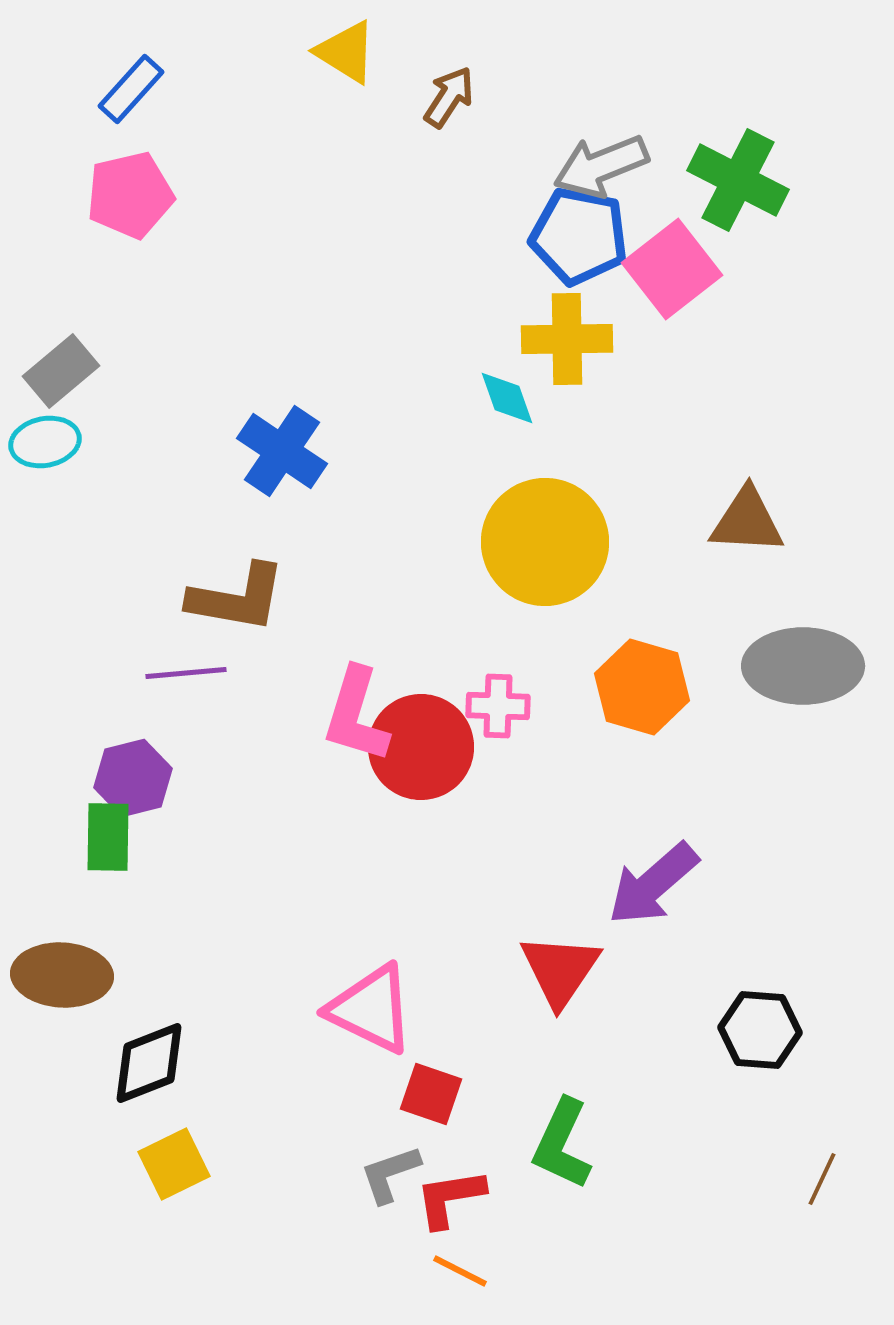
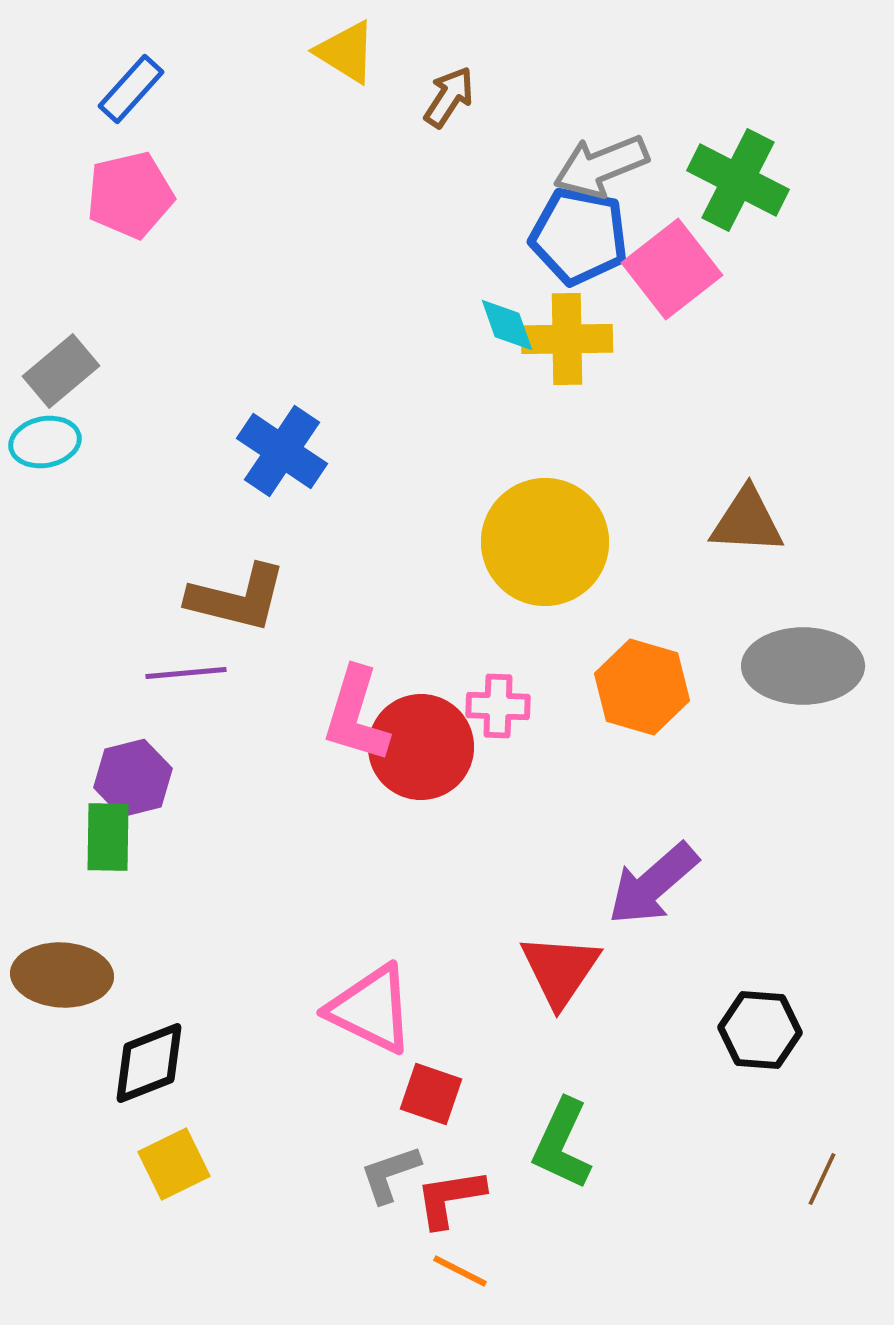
cyan diamond: moved 73 px up
brown L-shape: rotated 4 degrees clockwise
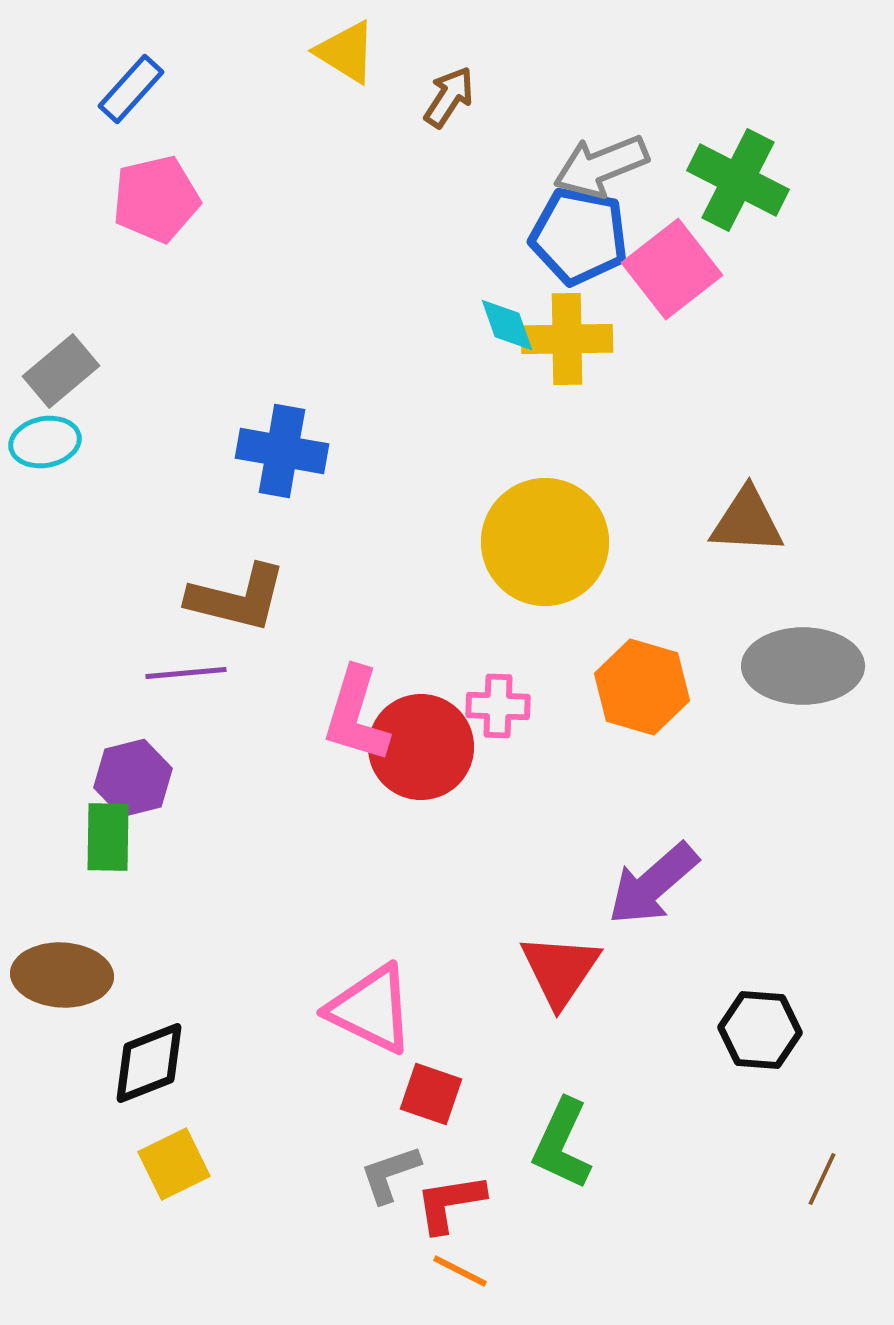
pink pentagon: moved 26 px right, 4 px down
blue cross: rotated 24 degrees counterclockwise
red L-shape: moved 5 px down
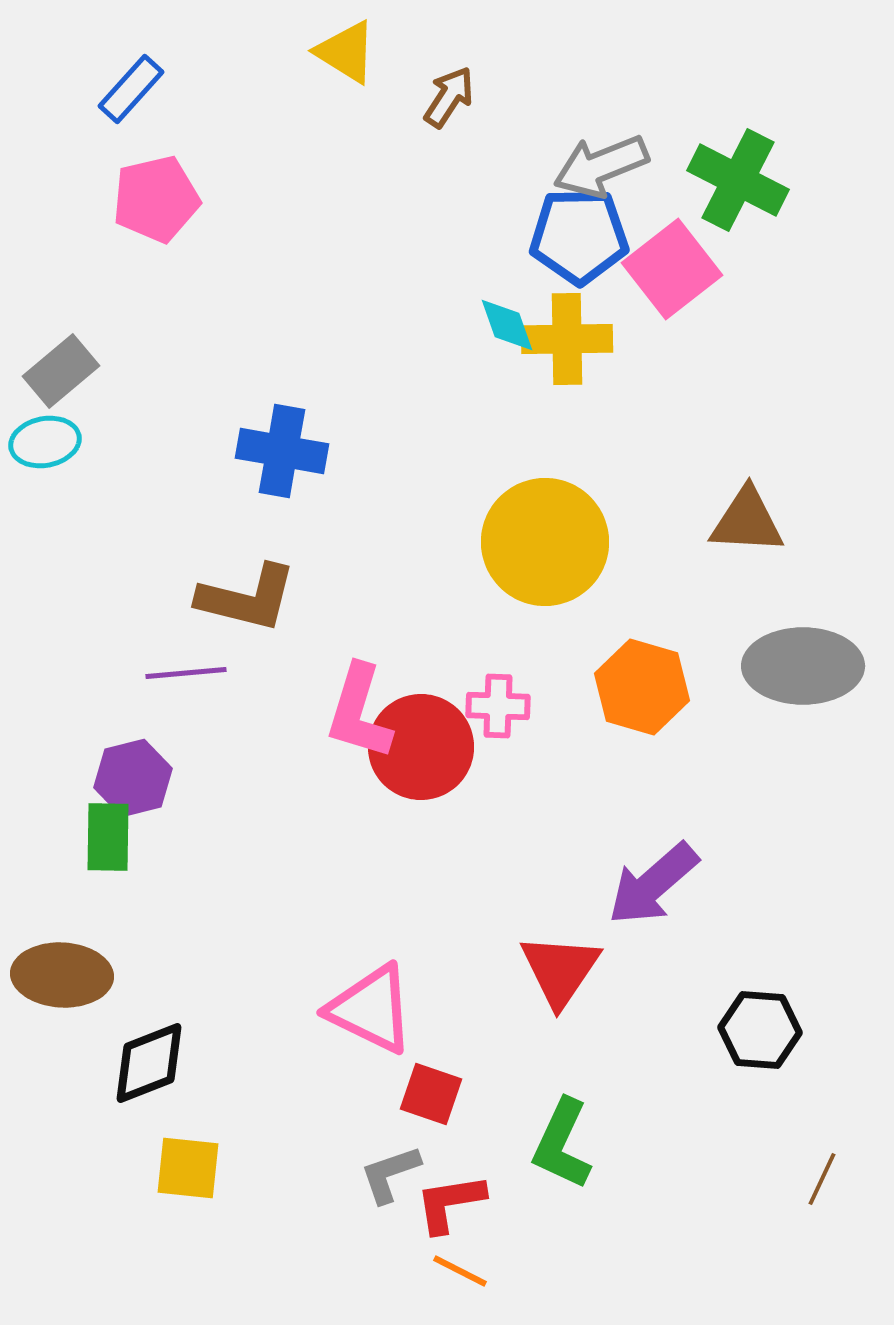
blue pentagon: rotated 12 degrees counterclockwise
brown L-shape: moved 10 px right
pink L-shape: moved 3 px right, 3 px up
yellow square: moved 14 px right, 4 px down; rotated 32 degrees clockwise
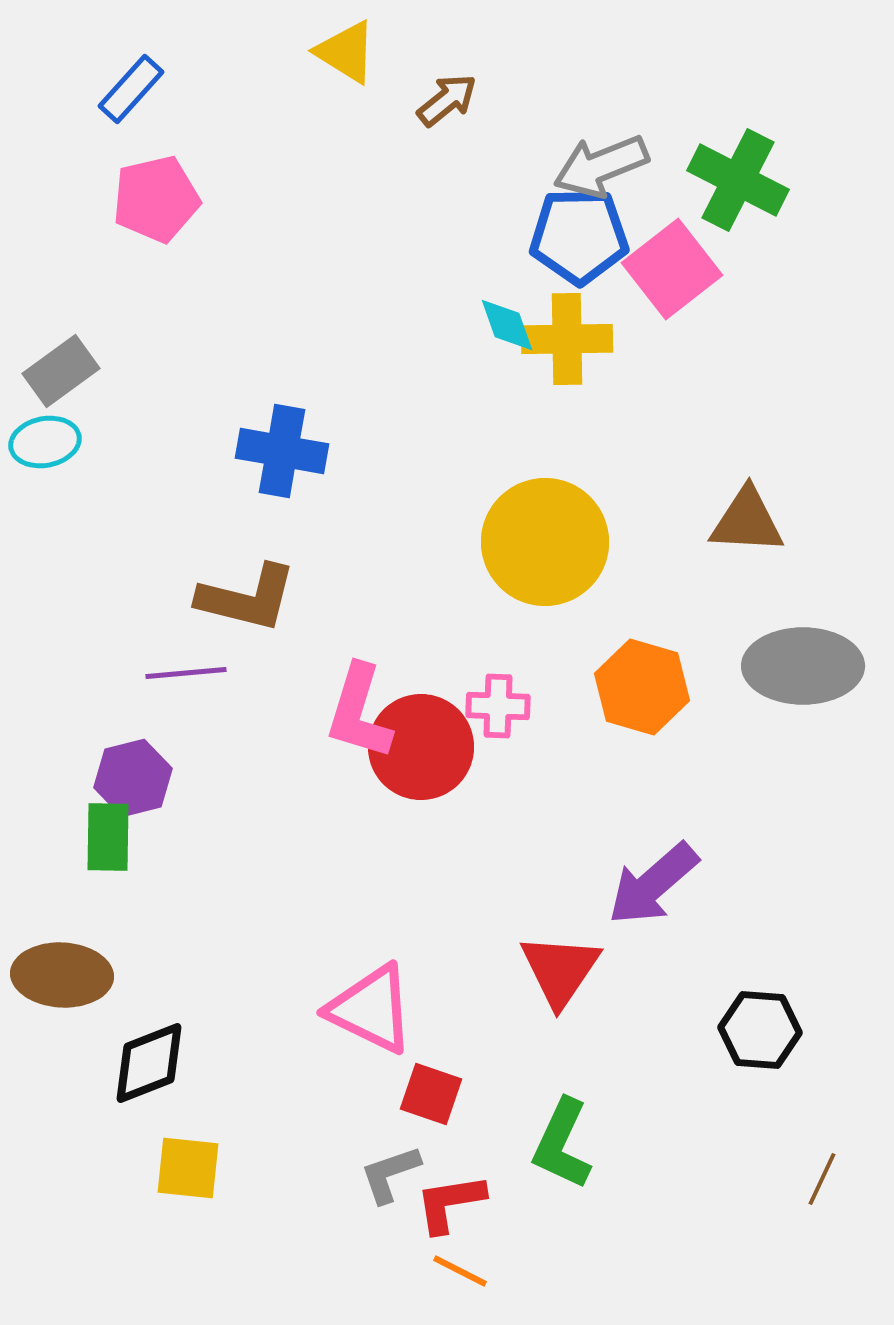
brown arrow: moved 2 px left, 3 px down; rotated 18 degrees clockwise
gray rectangle: rotated 4 degrees clockwise
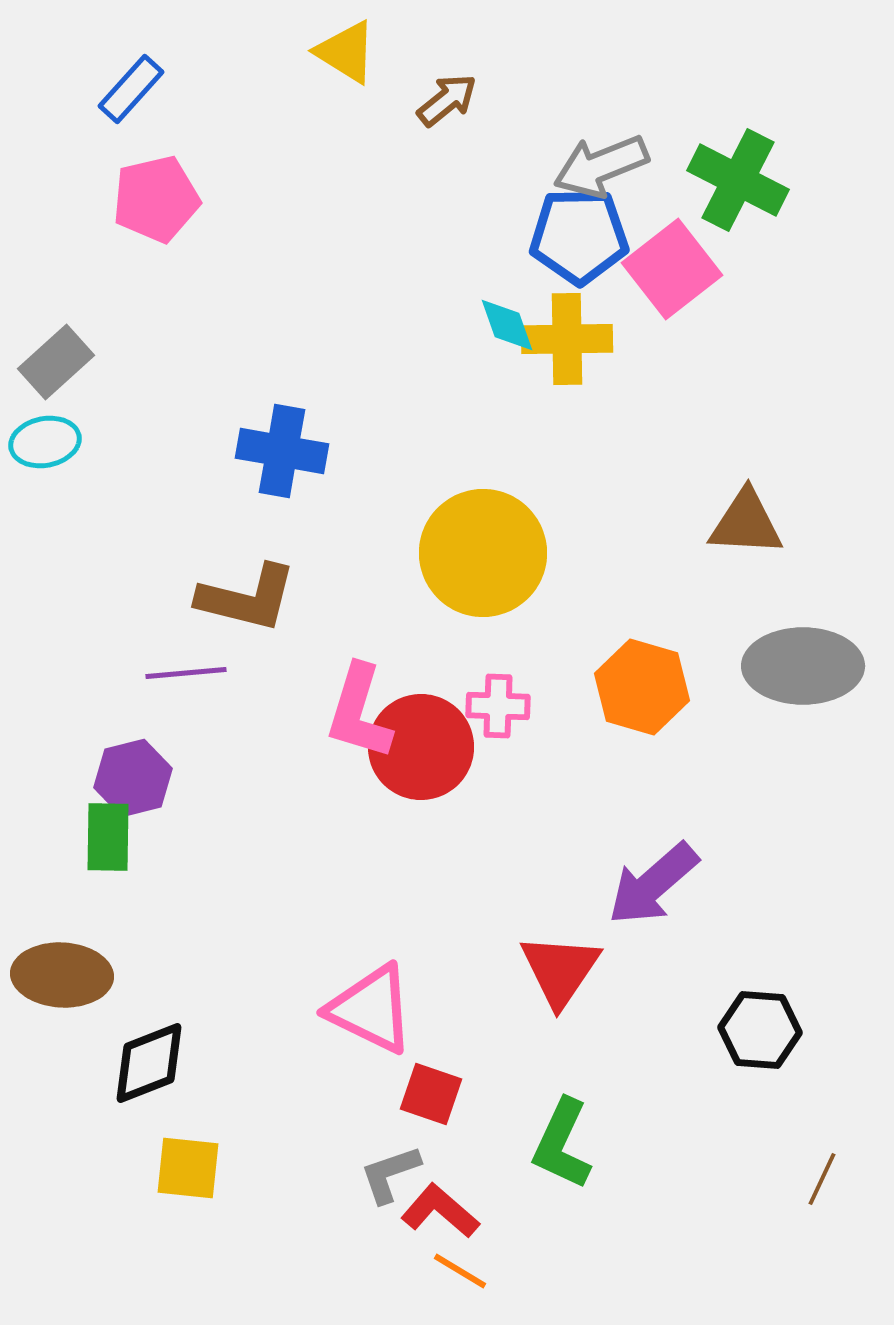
gray rectangle: moved 5 px left, 9 px up; rotated 6 degrees counterclockwise
brown triangle: moved 1 px left, 2 px down
yellow circle: moved 62 px left, 11 px down
red L-shape: moved 10 px left, 8 px down; rotated 50 degrees clockwise
orange line: rotated 4 degrees clockwise
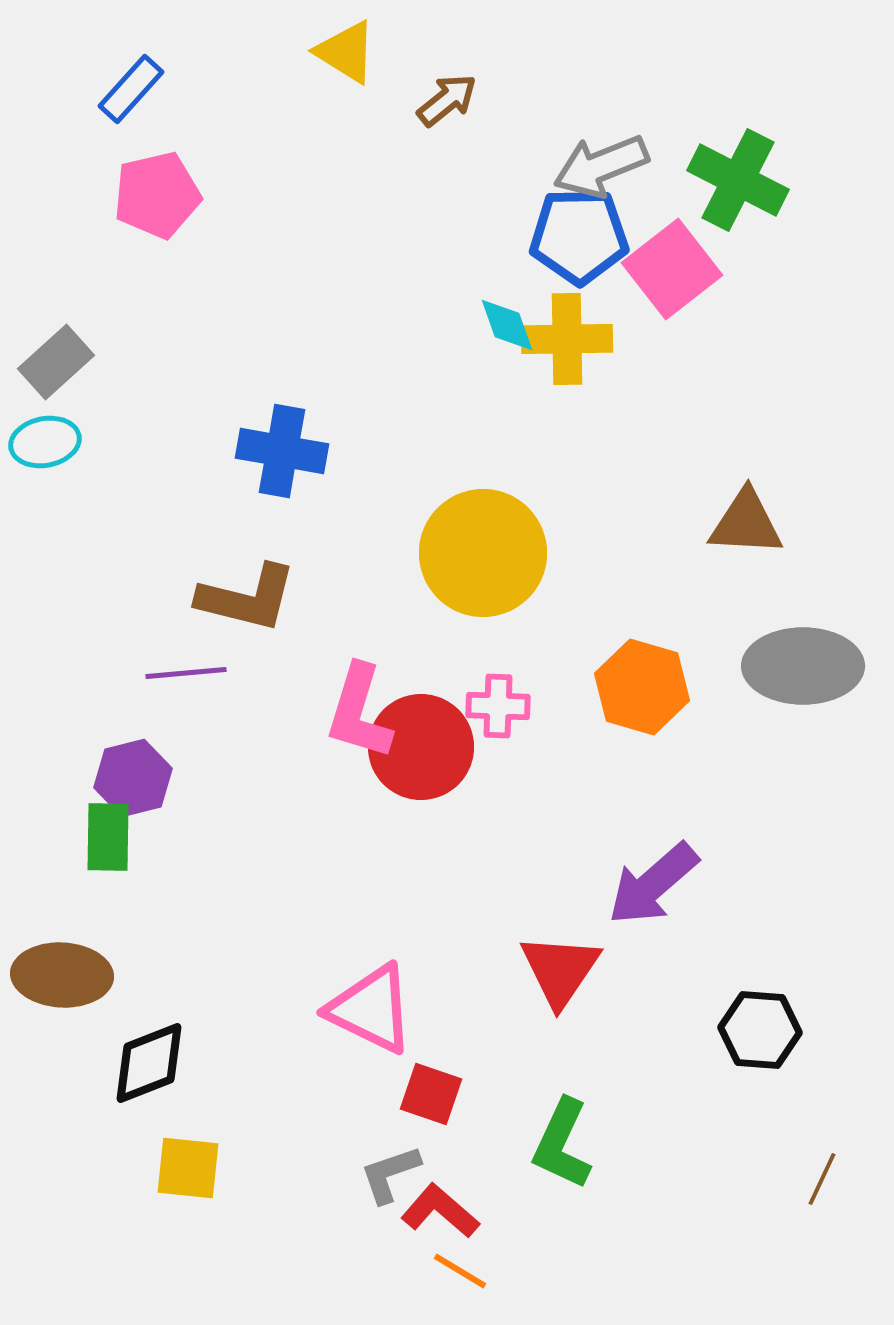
pink pentagon: moved 1 px right, 4 px up
